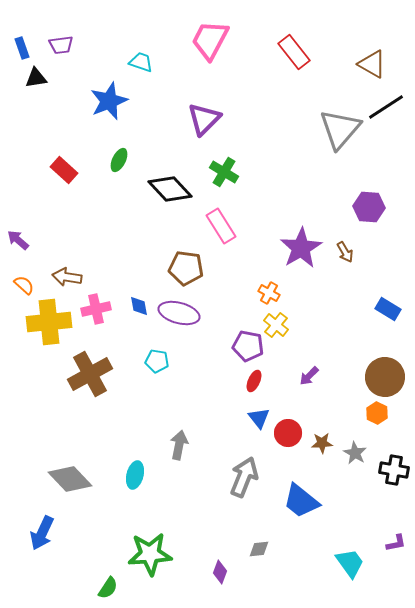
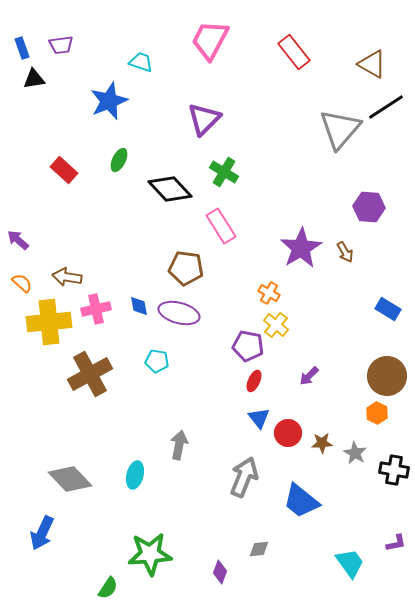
black triangle at (36, 78): moved 2 px left, 1 px down
orange semicircle at (24, 285): moved 2 px left, 2 px up
brown circle at (385, 377): moved 2 px right, 1 px up
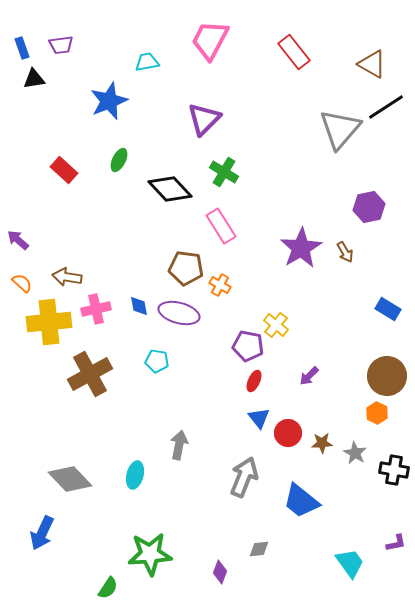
cyan trapezoid at (141, 62): moved 6 px right; rotated 30 degrees counterclockwise
purple hexagon at (369, 207): rotated 16 degrees counterclockwise
orange cross at (269, 293): moved 49 px left, 8 px up
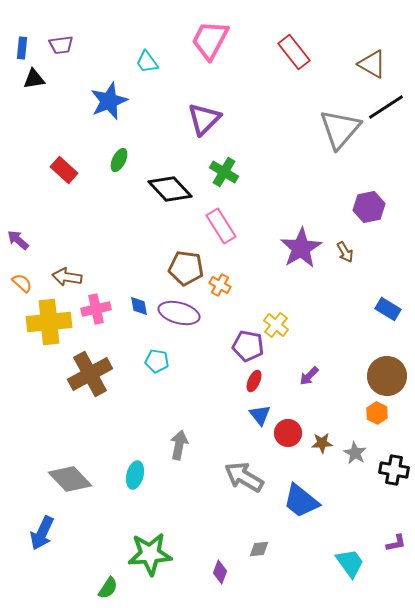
blue rectangle at (22, 48): rotated 25 degrees clockwise
cyan trapezoid at (147, 62): rotated 115 degrees counterclockwise
blue triangle at (259, 418): moved 1 px right, 3 px up
gray arrow at (244, 477): rotated 81 degrees counterclockwise
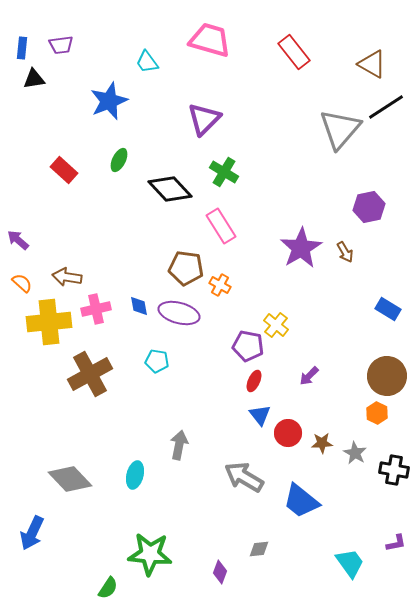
pink trapezoid at (210, 40): rotated 78 degrees clockwise
blue arrow at (42, 533): moved 10 px left
green star at (150, 554): rotated 9 degrees clockwise
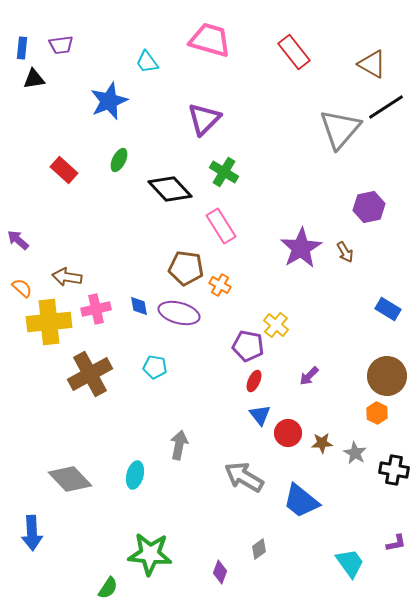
orange semicircle at (22, 283): moved 5 px down
cyan pentagon at (157, 361): moved 2 px left, 6 px down
blue arrow at (32, 533): rotated 28 degrees counterclockwise
gray diamond at (259, 549): rotated 30 degrees counterclockwise
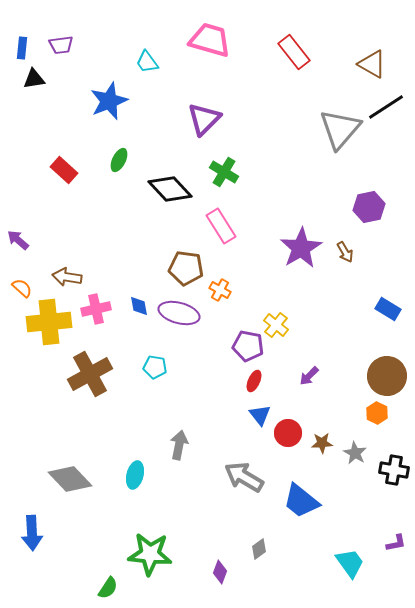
orange cross at (220, 285): moved 5 px down
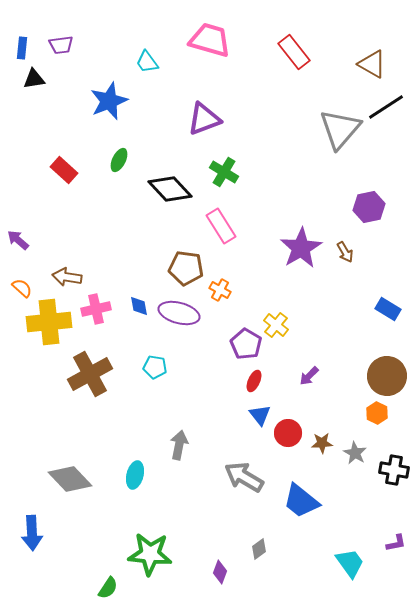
purple triangle at (204, 119): rotated 24 degrees clockwise
purple pentagon at (248, 346): moved 2 px left, 2 px up; rotated 20 degrees clockwise
